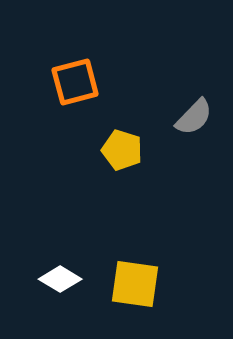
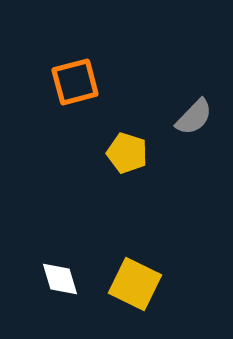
yellow pentagon: moved 5 px right, 3 px down
white diamond: rotated 42 degrees clockwise
yellow square: rotated 18 degrees clockwise
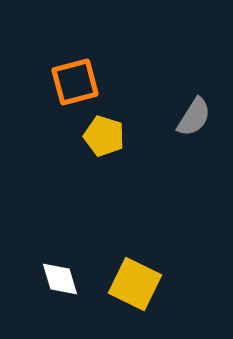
gray semicircle: rotated 12 degrees counterclockwise
yellow pentagon: moved 23 px left, 17 px up
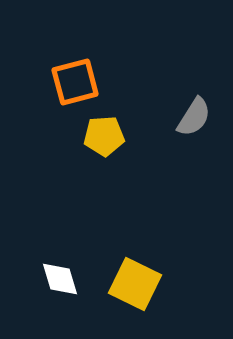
yellow pentagon: rotated 21 degrees counterclockwise
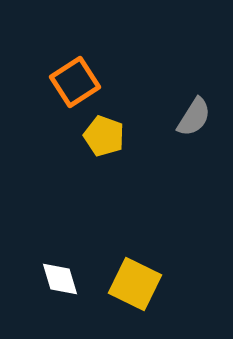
orange square: rotated 18 degrees counterclockwise
yellow pentagon: rotated 24 degrees clockwise
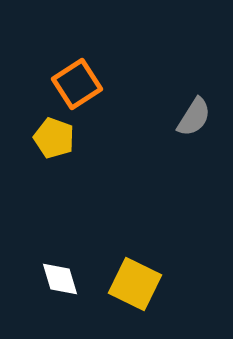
orange square: moved 2 px right, 2 px down
yellow pentagon: moved 50 px left, 2 px down
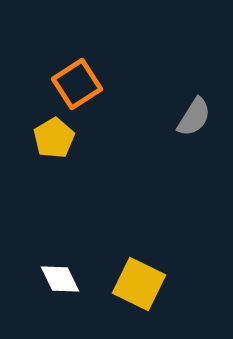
yellow pentagon: rotated 21 degrees clockwise
white diamond: rotated 9 degrees counterclockwise
yellow square: moved 4 px right
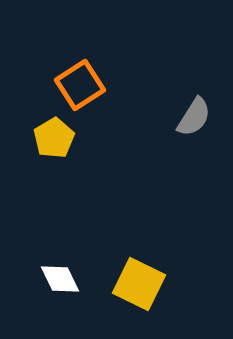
orange square: moved 3 px right, 1 px down
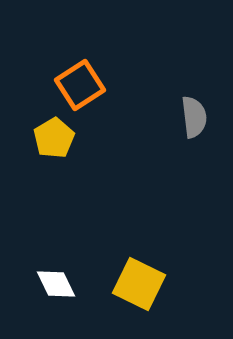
gray semicircle: rotated 39 degrees counterclockwise
white diamond: moved 4 px left, 5 px down
